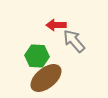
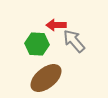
green hexagon: moved 12 px up
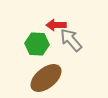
gray arrow: moved 3 px left, 1 px up
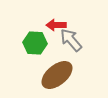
green hexagon: moved 2 px left, 1 px up
brown ellipse: moved 11 px right, 3 px up
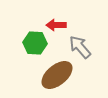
gray arrow: moved 9 px right, 7 px down
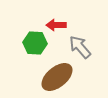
brown ellipse: moved 2 px down
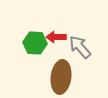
red arrow: moved 12 px down
brown ellipse: moved 4 px right; rotated 44 degrees counterclockwise
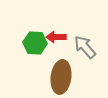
gray arrow: moved 5 px right
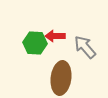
red arrow: moved 1 px left, 1 px up
brown ellipse: moved 1 px down
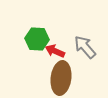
red arrow: moved 15 px down; rotated 24 degrees clockwise
green hexagon: moved 2 px right, 4 px up
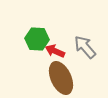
brown ellipse: rotated 32 degrees counterclockwise
